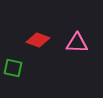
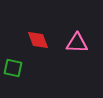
red diamond: rotated 50 degrees clockwise
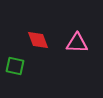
green square: moved 2 px right, 2 px up
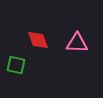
green square: moved 1 px right, 1 px up
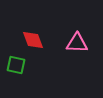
red diamond: moved 5 px left
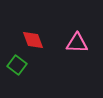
green square: moved 1 px right; rotated 24 degrees clockwise
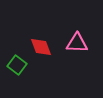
red diamond: moved 8 px right, 7 px down
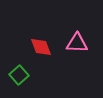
green square: moved 2 px right, 10 px down; rotated 12 degrees clockwise
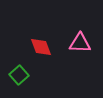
pink triangle: moved 3 px right
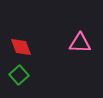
red diamond: moved 20 px left
